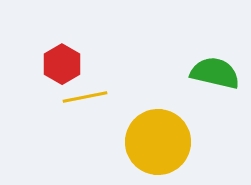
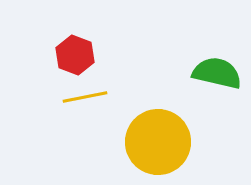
red hexagon: moved 13 px right, 9 px up; rotated 9 degrees counterclockwise
green semicircle: moved 2 px right
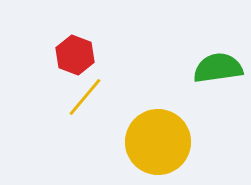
green semicircle: moved 1 px right, 5 px up; rotated 21 degrees counterclockwise
yellow line: rotated 39 degrees counterclockwise
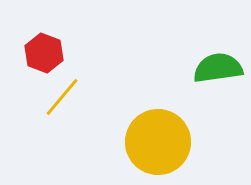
red hexagon: moved 31 px left, 2 px up
yellow line: moved 23 px left
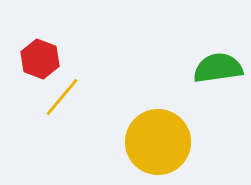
red hexagon: moved 4 px left, 6 px down
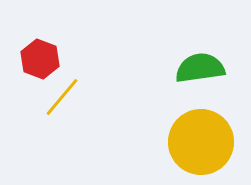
green semicircle: moved 18 px left
yellow circle: moved 43 px right
